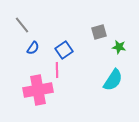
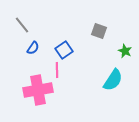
gray square: moved 1 px up; rotated 35 degrees clockwise
green star: moved 6 px right, 4 px down; rotated 16 degrees clockwise
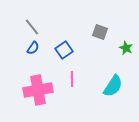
gray line: moved 10 px right, 2 px down
gray square: moved 1 px right, 1 px down
green star: moved 1 px right, 3 px up
pink line: moved 15 px right, 9 px down
cyan semicircle: moved 6 px down
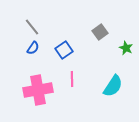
gray square: rotated 35 degrees clockwise
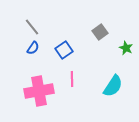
pink cross: moved 1 px right, 1 px down
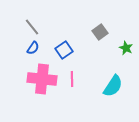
pink cross: moved 3 px right, 12 px up; rotated 16 degrees clockwise
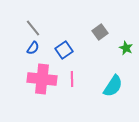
gray line: moved 1 px right, 1 px down
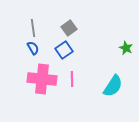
gray line: rotated 30 degrees clockwise
gray square: moved 31 px left, 4 px up
blue semicircle: rotated 64 degrees counterclockwise
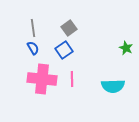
cyan semicircle: rotated 55 degrees clockwise
